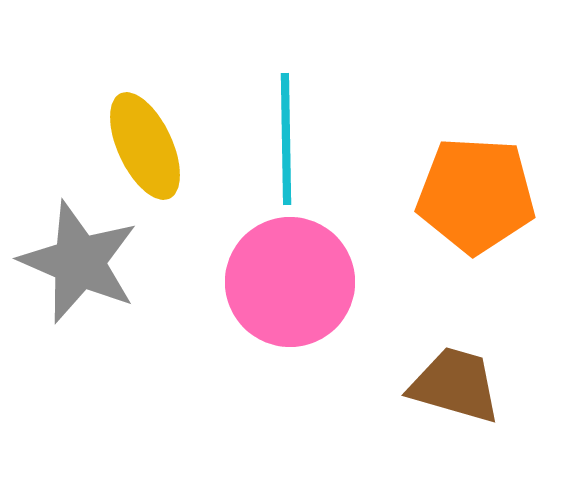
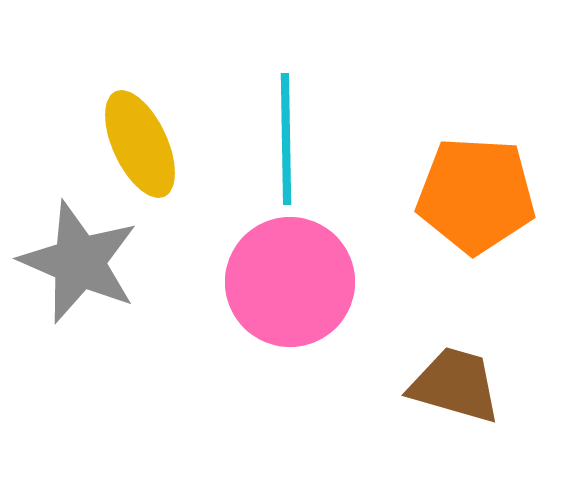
yellow ellipse: moved 5 px left, 2 px up
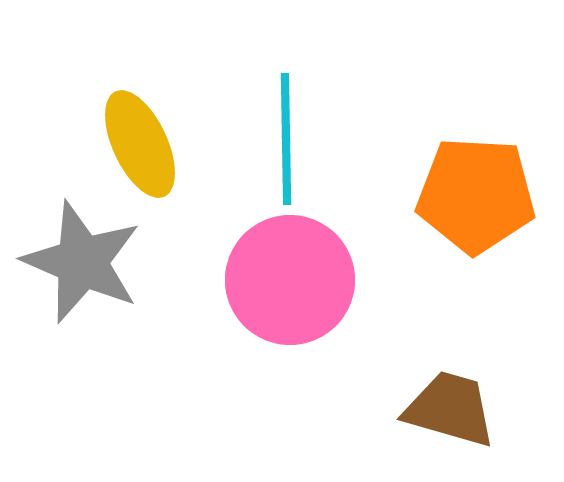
gray star: moved 3 px right
pink circle: moved 2 px up
brown trapezoid: moved 5 px left, 24 px down
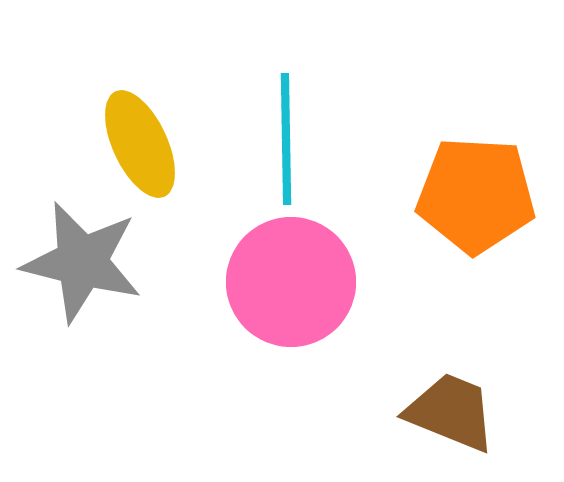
gray star: rotated 9 degrees counterclockwise
pink circle: moved 1 px right, 2 px down
brown trapezoid: moved 1 px right, 3 px down; rotated 6 degrees clockwise
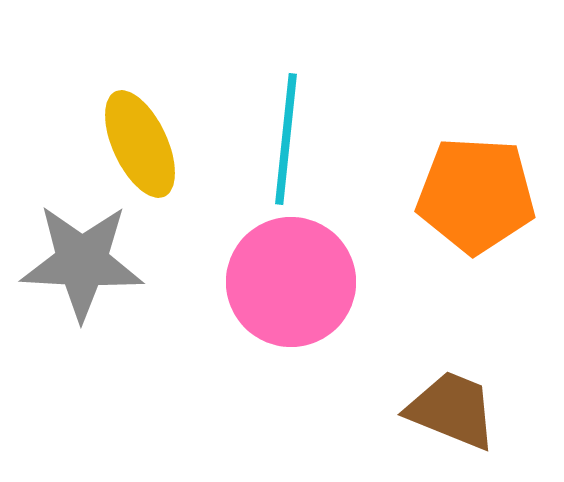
cyan line: rotated 7 degrees clockwise
gray star: rotated 11 degrees counterclockwise
brown trapezoid: moved 1 px right, 2 px up
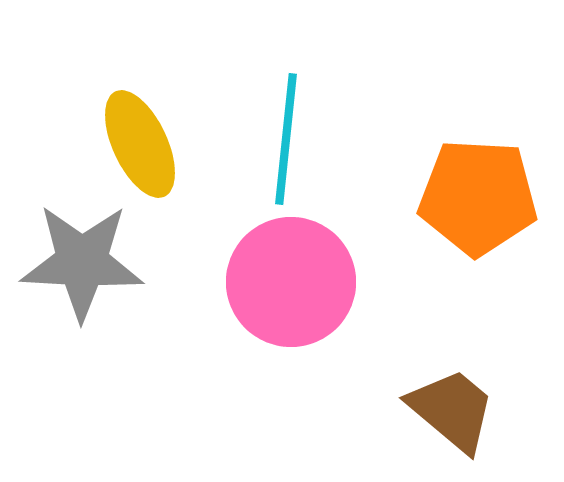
orange pentagon: moved 2 px right, 2 px down
brown trapezoid: rotated 18 degrees clockwise
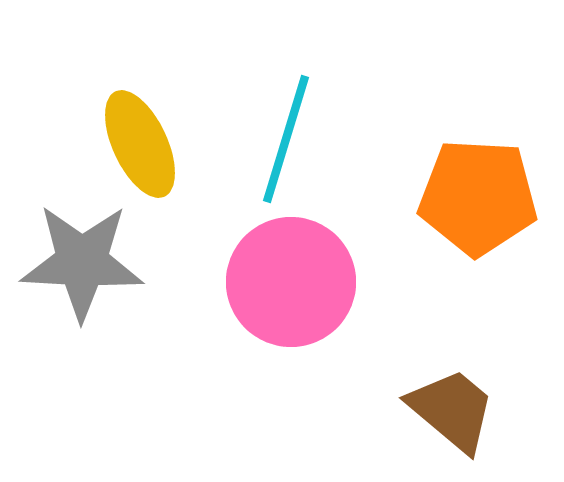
cyan line: rotated 11 degrees clockwise
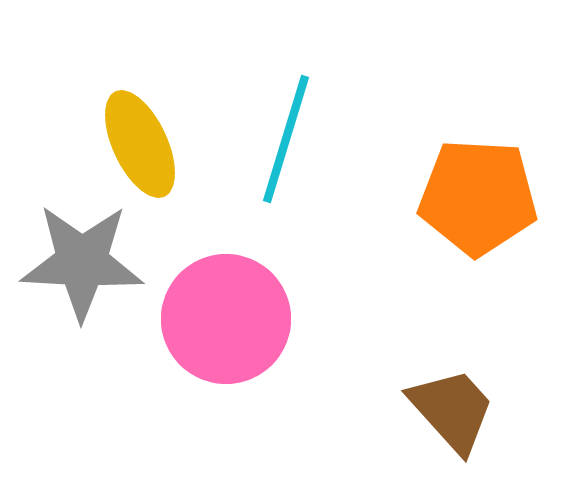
pink circle: moved 65 px left, 37 px down
brown trapezoid: rotated 8 degrees clockwise
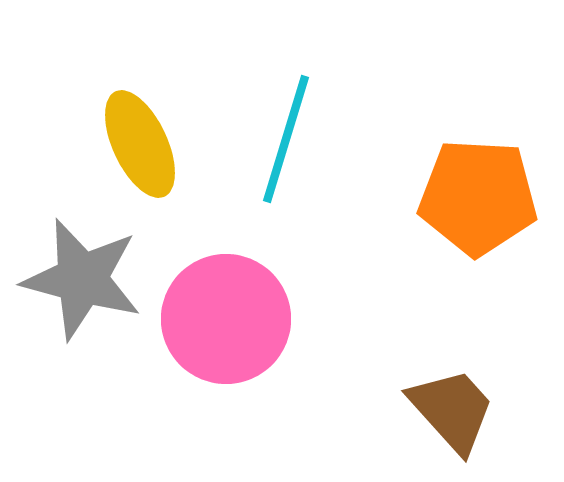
gray star: moved 17 px down; rotated 12 degrees clockwise
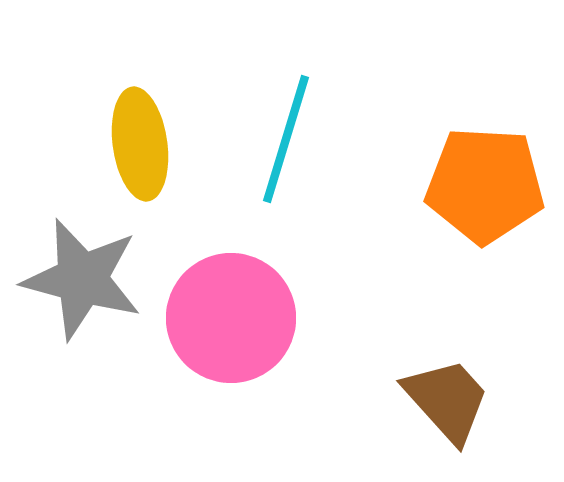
yellow ellipse: rotated 17 degrees clockwise
orange pentagon: moved 7 px right, 12 px up
pink circle: moved 5 px right, 1 px up
brown trapezoid: moved 5 px left, 10 px up
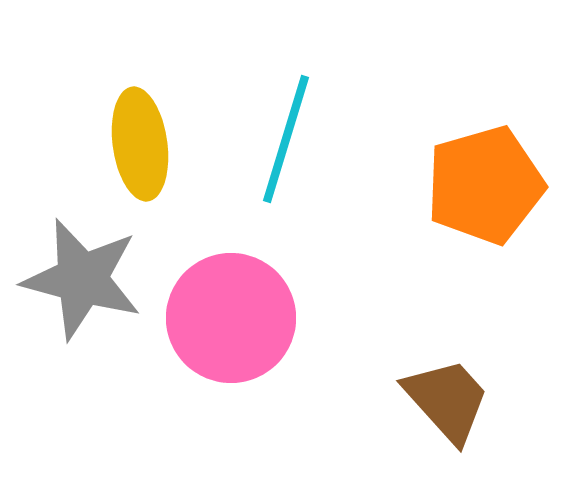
orange pentagon: rotated 19 degrees counterclockwise
